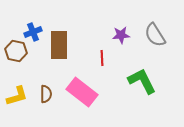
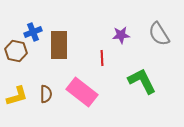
gray semicircle: moved 4 px right, 1 px up
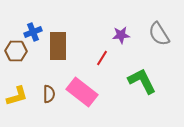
brown rectangle: moved 1 px left, 1 px down
brown hexagon: rotated 10 degrees counterclockwise
red line: rotated 35 degrees clockwise
brown semicircle: moved 3 px right
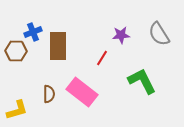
yellow L-shape: moved 14 px down
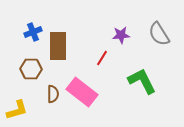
brown hexagon: moved 15 px right, 18 px down
brown semicircle: moved 4 px right
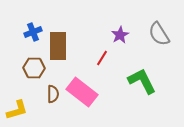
purple star: moved 1 px left; rotated 24 degrees counterclockwise
brown hexagon: moved 3 px right, 1 px up
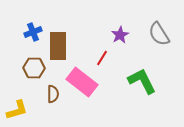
pink rectangle: moved 10 px up
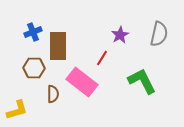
gray semicircle: rotated 135 degrees counterclockwise
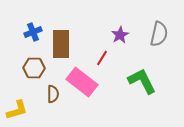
brown rectangle: moved 3 px right, 2 px up
